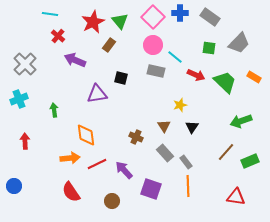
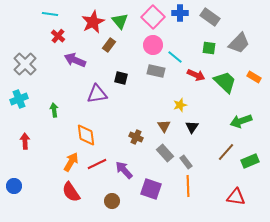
orange arrow at (70, 158): moved 1 px right, 4 px down; rotated 54 degrees counterclockwise
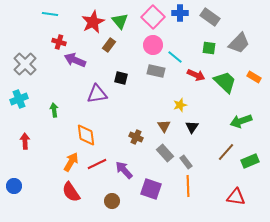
red cross at (58, 36): moved 1 px right, 6 px down; rotated 24 degrees counterclockwise
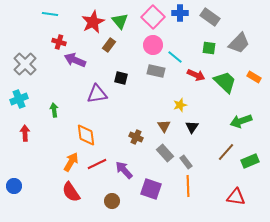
red arrow at (25, 141): moved 8 px up
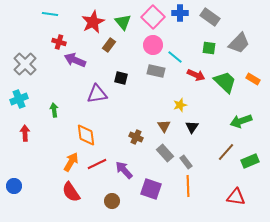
green triangle at (120, 21): moved 3 px right, 1 px down
orange rectangle at (254, 77): moved 1 px left, 2 px down
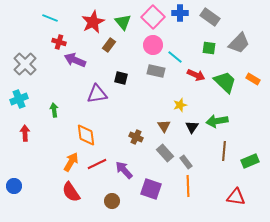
cyan line at (50, 14): moved 4 px down; rotated 14 degrees clockwise
green arrow at (241, 121): moved 24 px left; rotated 10 degrees clockwise
brown line at (226, 152): moved 2 px left, 1 px up; rotated 36 degrees counterclockwise
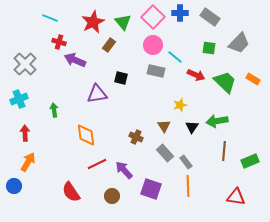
orange arrow at (71, 162): moved 43 px left
brown circle at (112, 201): moved 5 px up
